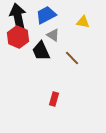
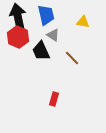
blue trapezoid: rotated 105 degrees clockwise
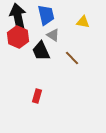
red rectangle: moved 17 px left, 3 px up
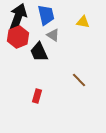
black arrow: rotated 32 degrees clockwise
red hexagon: rotated 15 degrees clockwise
black trapezoid: moved 2 px left, 1 px down
brown line: moved 7 px right, 22 px down
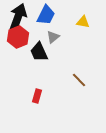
blue trapezoid: rotated 40 degrees clockwise
gray triangle: moved 2 px down; rotated 48 degrees clockwise
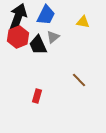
black trapezoid: moved 1 px left, 7 px up
